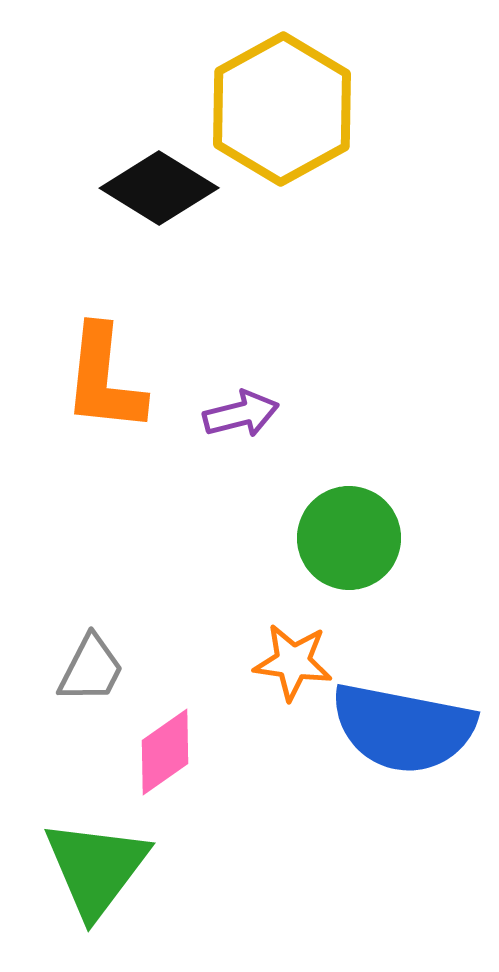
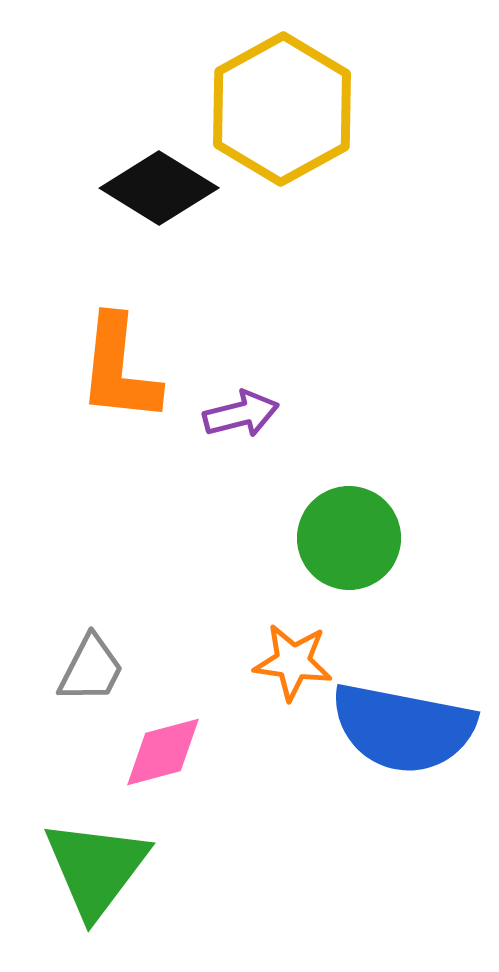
orange L-shape: moved 15 px right, 10 px up
pink diamond: moved 2 px left; rotated 20 degrees clockwise
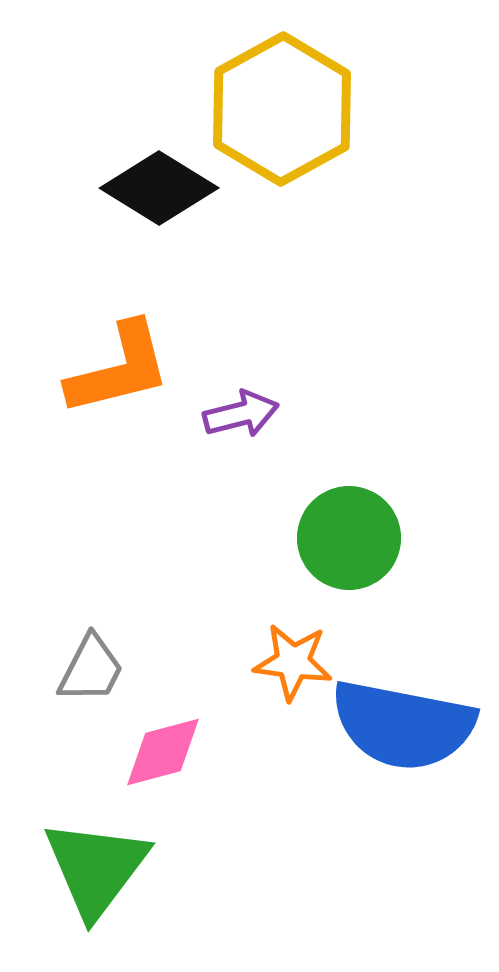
orange L-shape: rotated 110 degrees counterclockwise
blue semicircle: moved 3 px up
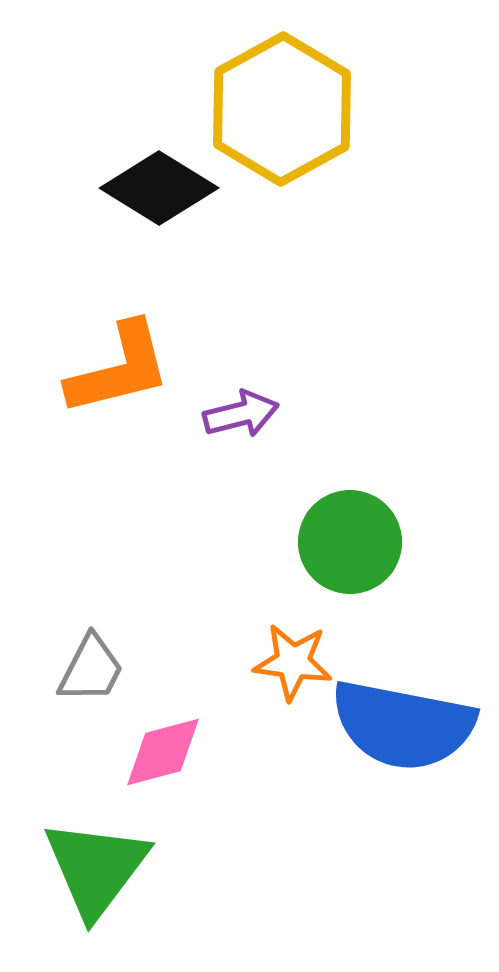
green circle: moved 1 px right, 4 px down
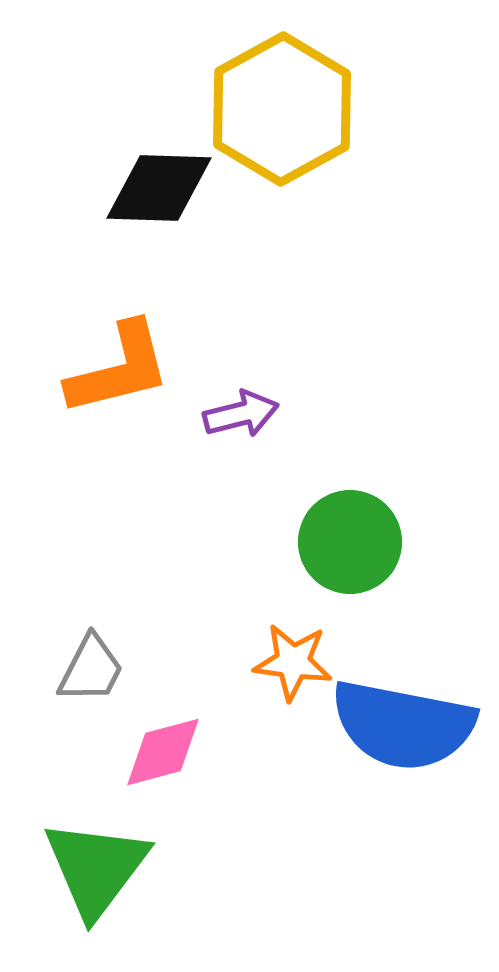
black diamond: rotated 30 degrees counterclockwise
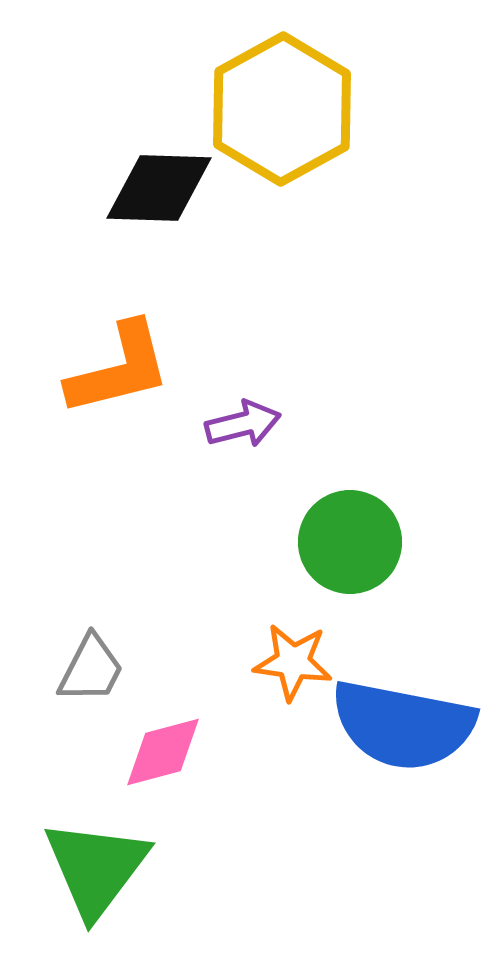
purple arrow: moved 2 px right, 10 px down
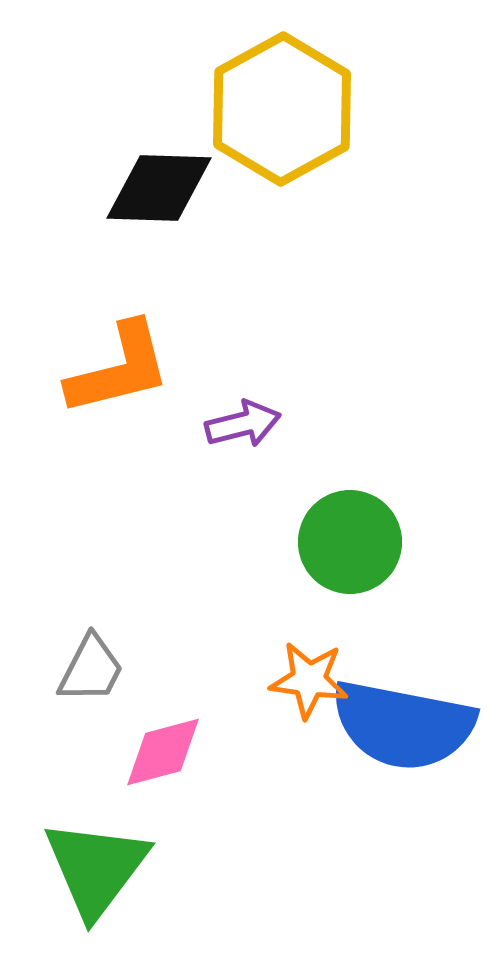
orange star: moved 16 px right, 18 px down
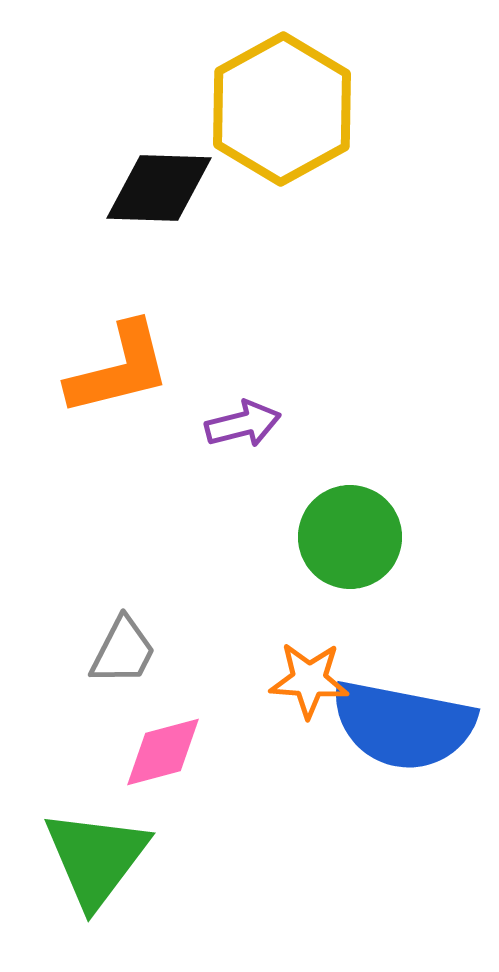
green circle: moved 5 px up
gray trapezoid: moved 32 px right, 18 px up
orange star: rotated 4 degrees counterclockwise
green triangle: moved 10 px up
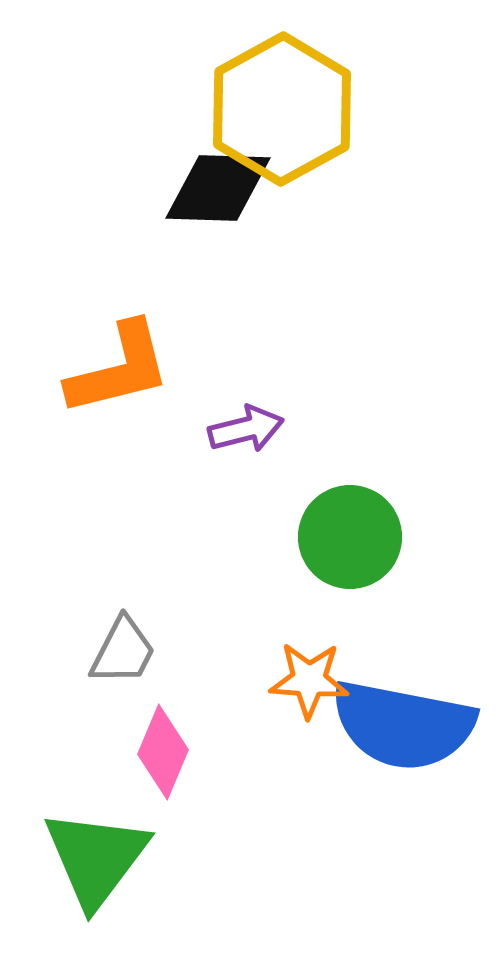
black diamond: moved 59 px right
purple arrow: moved 3 px right, 5 px down
pink diamond: rotated 52 degrees counterclockwise
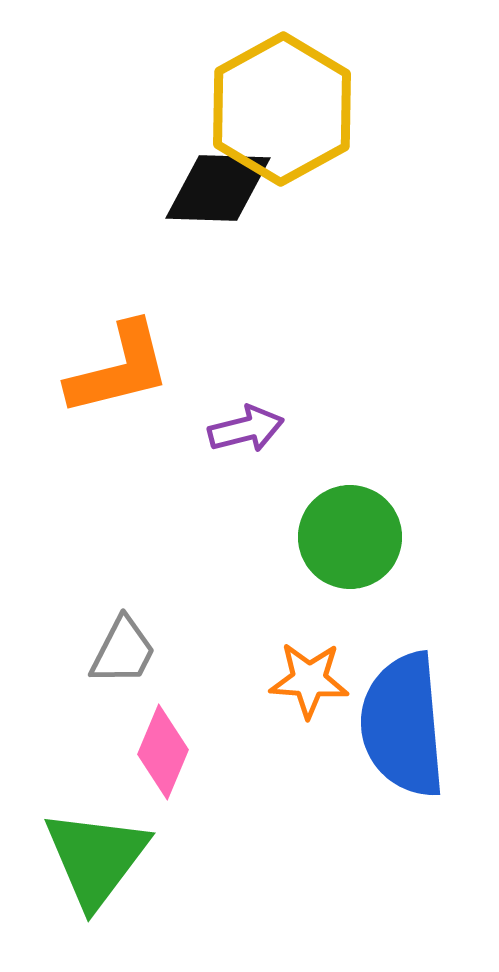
blue semicircle: rotated 74 degrees clockwise
